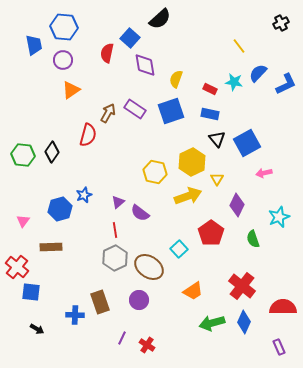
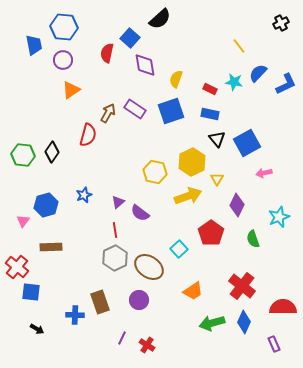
blue hexagon at (60, 209): moved 14 px left, 4 px up
purple rectangle at (279, 347): moved 5 px left, 3 px up
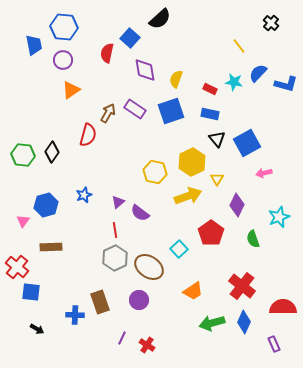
black cross at (281, 23): moved 10 px left; rotated 21 degrees counterclockwise
purple diamond at (145, 65): moved 5 px down
blue L-shape at (286, 84): rotated 40 degrees clockwise
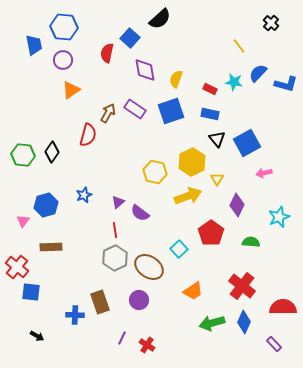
green semicircle at (253, 239): moved 2 px left, 3 px down; rotated 114 degrees clockwise
black arrow at (37, 329): moved 7 px down
purple rectangle at (274, 344): rotated 21 degrees counterclockwise
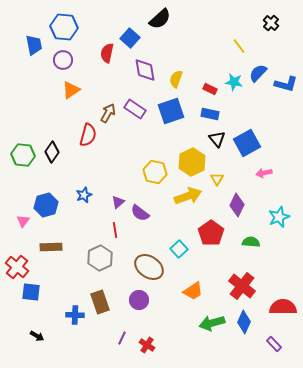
gray hexagon at (115, 258): moved 15 px left
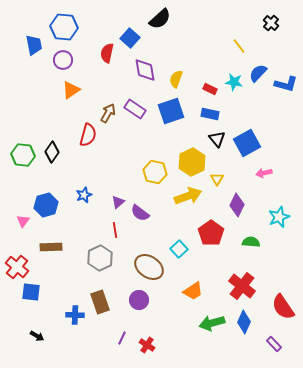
red semicircle at (283, 307): rotated 124 degrees counterclockwise
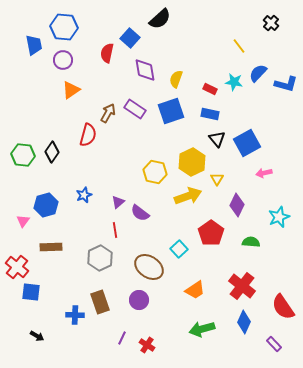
orange trapezoid at (193, 291): moved 2 px right, 1 px up
green arrow at (212, 323): moved 10 px left, 6 px down
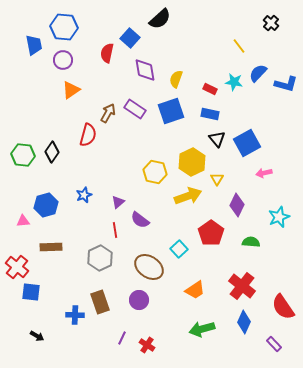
purple semicircle at (140, 213): moved 7 px down
pink triangle at (23, 221): rotated 48 degrees clockwise
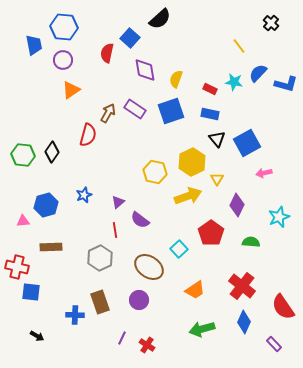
red cross at (17, 267): rotated 25 degrees counterclockwise
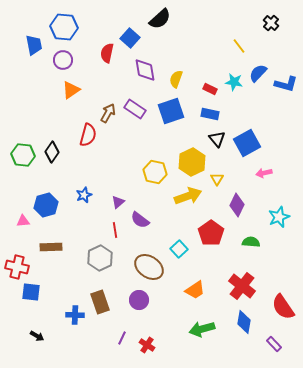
blue diamond at (244, 322): rotated 15 degrees counterclockwise
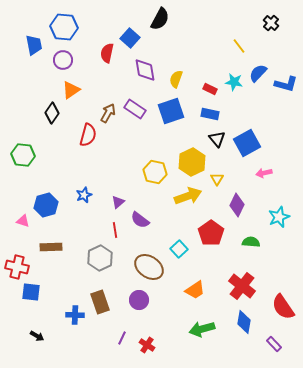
black semicircle at (160, 19): rotated 20 degrees counterclockwise
black diamond at (52, 152): moved 39 px up
pink triangle at (23, 221): rotated 24 degrees clockwise
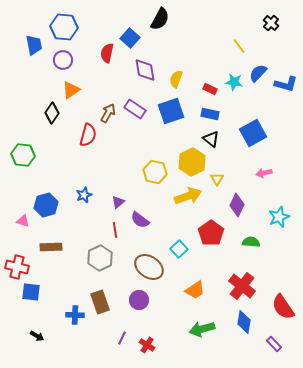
black triangle at (217, 139): moved 6 px left; rotated 12 degrees counterclockwise
blue square at (247, 143): moved 6 px right, 10 px up
